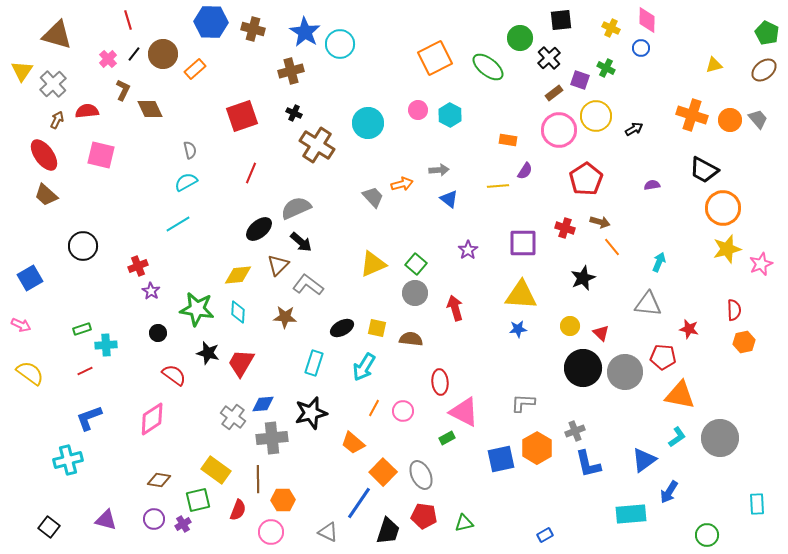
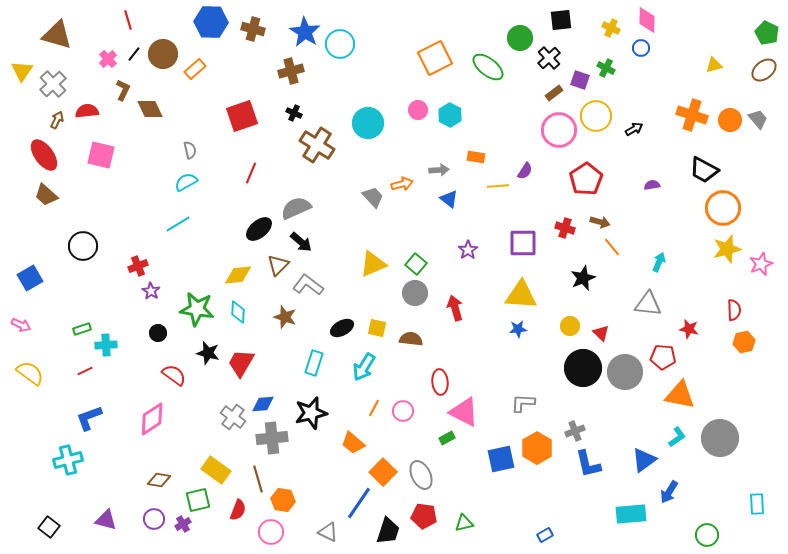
orange rectangle at (508, 140): moved 32 px left, 17 px down
brown star at (285, 317): rotated 15 degrees clockwise
brown line at (258, 479): rotated 16 degrees counterclockwise
orange hexagon at (283, 500): rotated 10 degrees clockwise
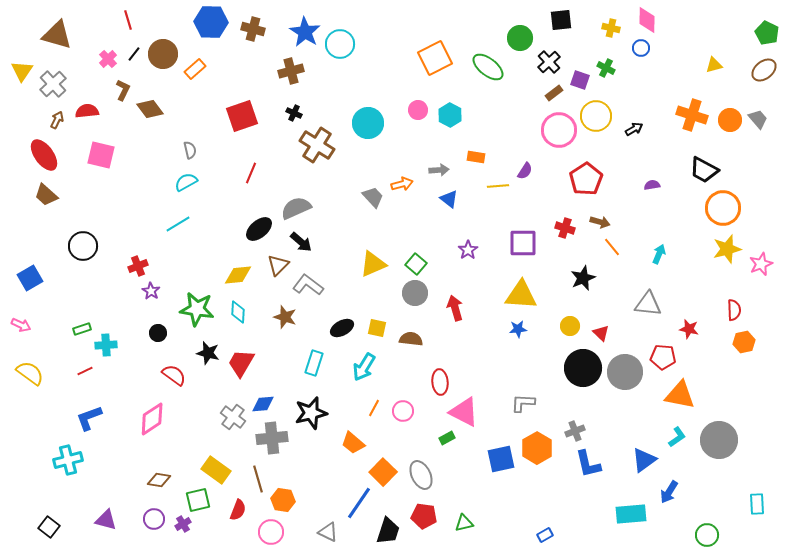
yellow cross at (611, 28): rotated 12 degrees counterclockwise
black cross at (549, 58): moved 4 px down
brown diamond at (150, 109): rotated 12 degrees counterclockwise
cyan arrow at (659, 262): moved 8 px up
gray circle at (720, 438): moved 1 px left, 2 px down
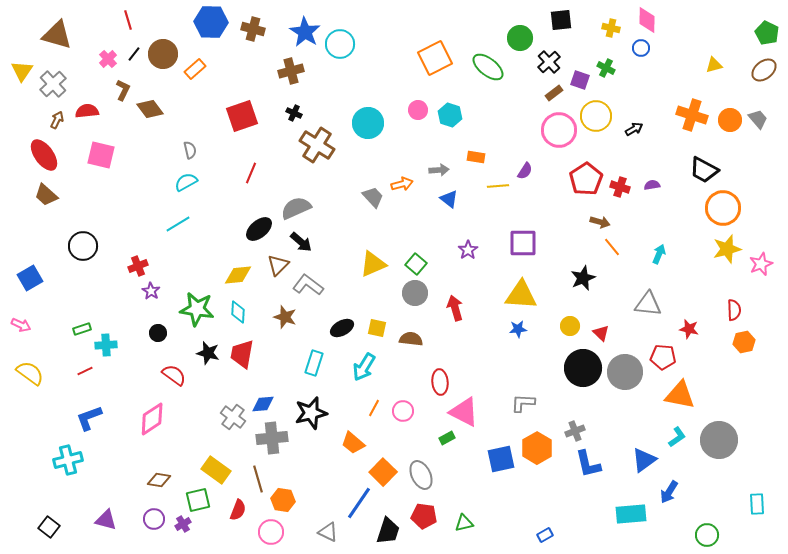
cyan hexagon at (450, 115): rotated 10 degrees counterclockwise
red cross at (565, 228): moved 55 px right, 41 px up
red trapezoid at (241, 363): moved 1 px right, 9 px up; rotated 20 degrees counterclockwise
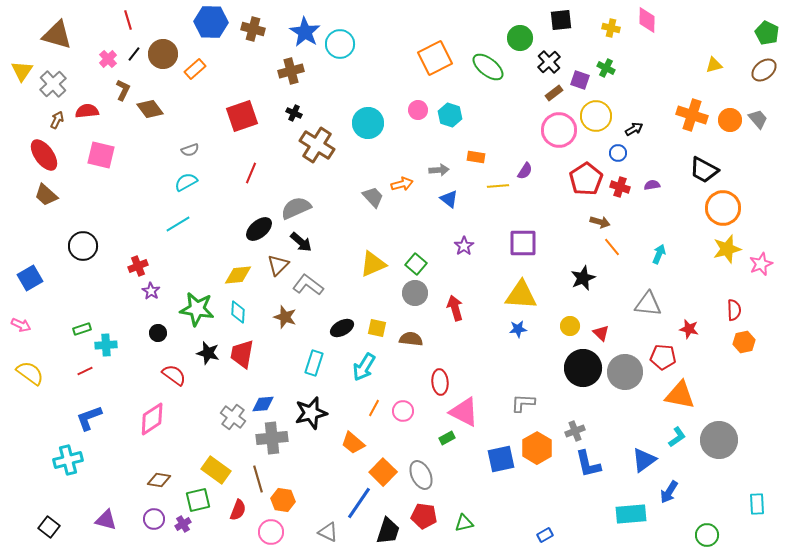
blue circle at (641, 48): moved 23 px left, 105 px down
gray semicircle at (190, 150): rotated 84 degrees clockwise
purple star at (468, 250): moved 4 px left, 4 px up
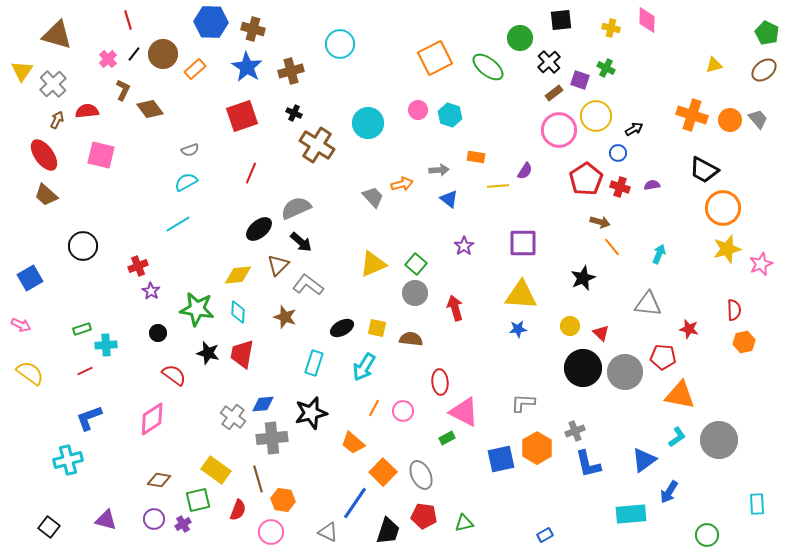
blue star at (305, 32): moved 58 px left, 35 px down
blue line at (359, 503): moved 4 px left
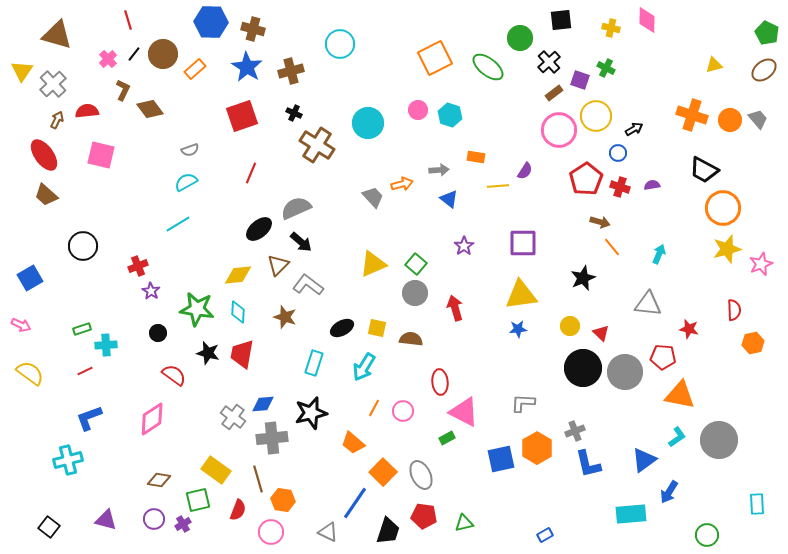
yellow triangle at (521, 295): rotated 12 degrees counterclockwise
orange hexagon at (744, 342): moved 9 px right, 1 px down
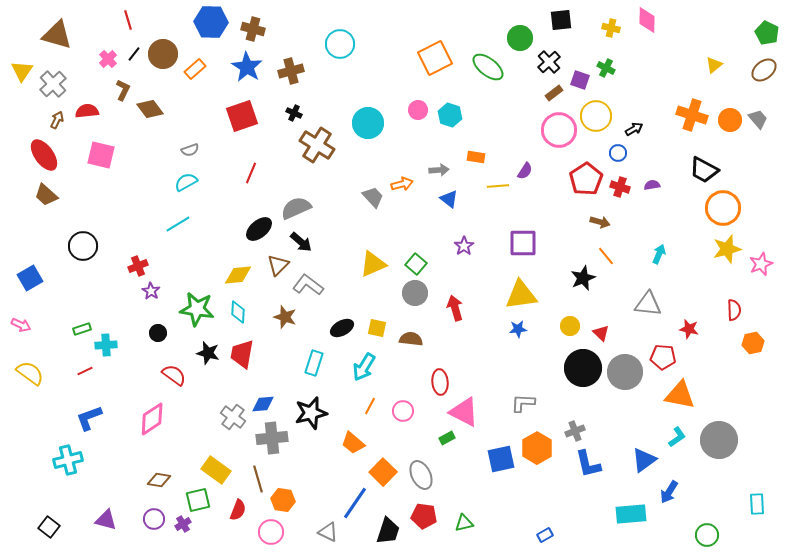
yellow triangle at (714, 65): rotated 24 degrees counterclockwise
orange line at (612, 247): moved 6 px left, 9 px down
orange line at (374, 408): moved 4 px left, 2 px up
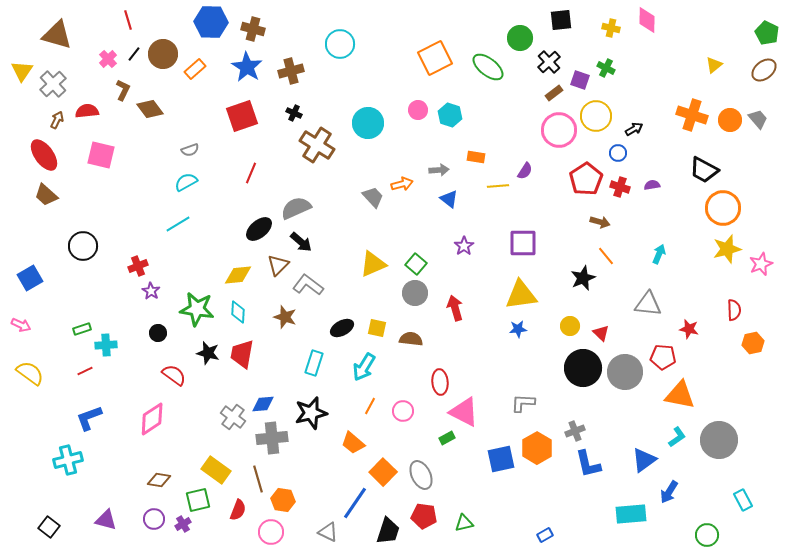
cyan rectangle at (757, 504): moved 14 px left, 4 px up; rotated 25 degrees counterclockwise
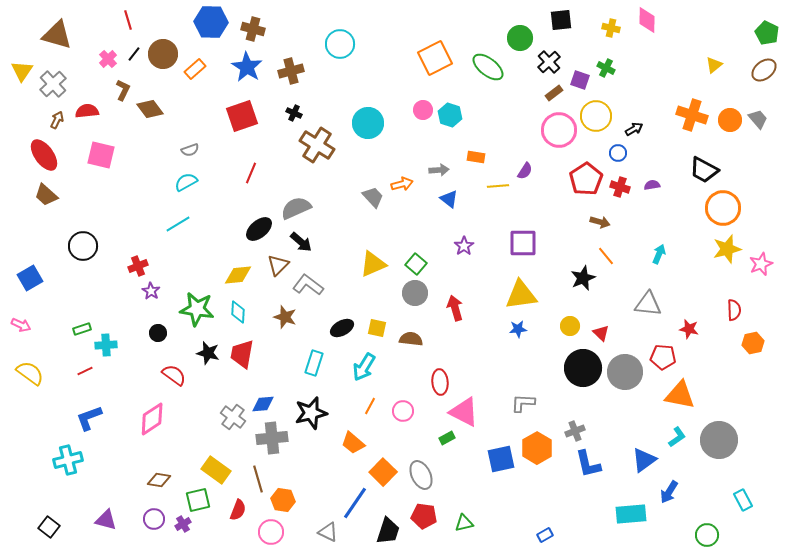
pink circle at (418, 110): moved 5 px right
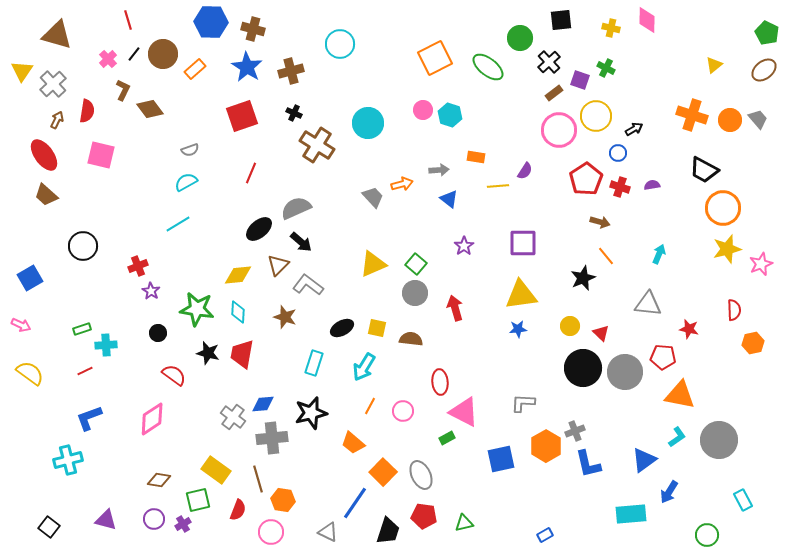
red semicircle at (87, 111): rotated 105 degrees clockwise
orange hexagon at (537, 448): moved 9 px right, 2 px up
